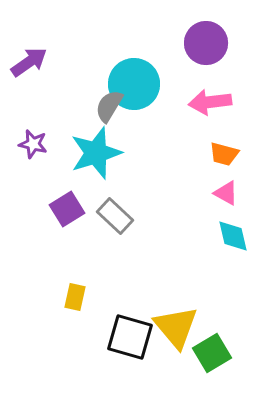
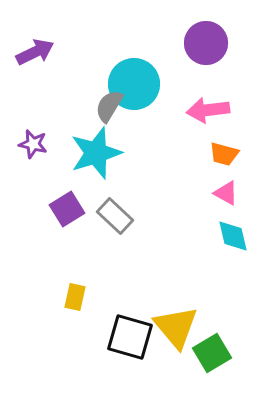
purple arrow: moved 6 px right, 10 px up; rotated 9 degrees clockwise
pink arrow: moved 2 px left, 8 px down
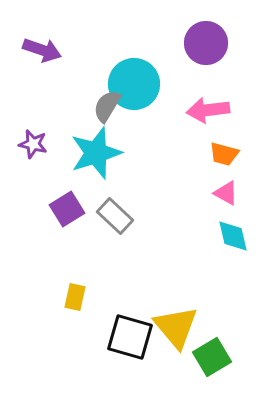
purple arrow: moved 7 px right, 2 px up; rotated 45 degrees clockwise
gray semicircle: moved 2 px left
green square: moved 4 px down
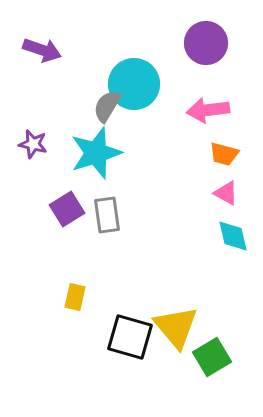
gray rectangle: moved 8 px left, 1 px up; rotated 39 degrees clockwise
